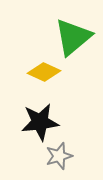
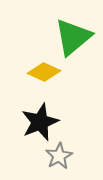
black star: rotated 15 degrees counterclockwise
gray star: rotated 12 degrees counterclockwise
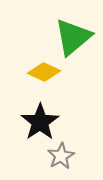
black star: rotated 12 degrees counterclockwise
gray star: moved 2 px right
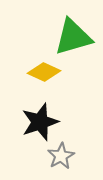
green triangle: rotated 24 degrees clockwise
black star: rotated 15 degrees clockwise
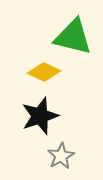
green triangle: rotated 30 degrees clockwise
black star: moved 6 px up
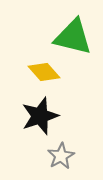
yellow diamond: rotated 24 degrees clockwise
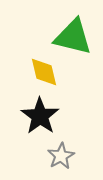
yellow diamond: rotated 28 degrees clockwise
black star: rotated 18 degrees counterclockwise
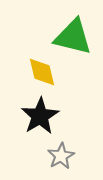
yellow diamond: moved 2 px left
black star: rotated 6 degrees clockwise
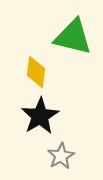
yellow diamond: moved 6 px left; rotated 20 degrees clockwise
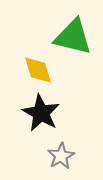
yellow diamond: moved 2 px right, 2 px up; rotated 24 degrees counterclockwise
black star: moved 1 px right, 3 px up; rotated 12 degrees counterclockwise
